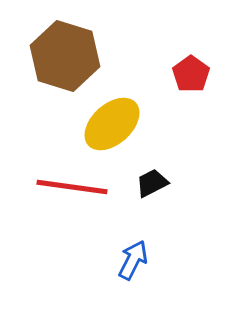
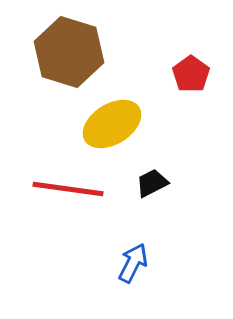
brown hexagon: moved 4 px right, 4 px up
yellow ellipse: rotated 10 degrees clockwise
red line: moved 4 px left, 2 px down
blue arrow: moved 3 px down
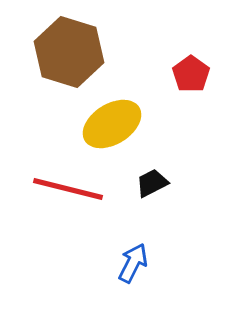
red line: rotated 6 degrees clockwise
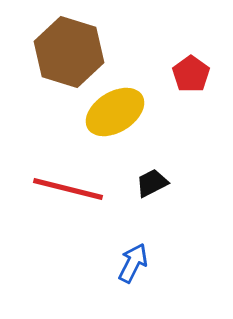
yellow ellipse: moved 3 px right, 12 px up
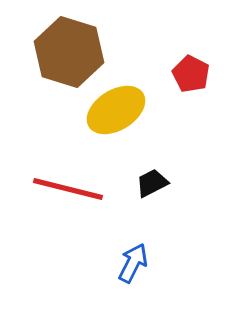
red pentagon: rotated 9 degrees counterclockwise
yellow ellipse: moved 1 px right, 2 px up
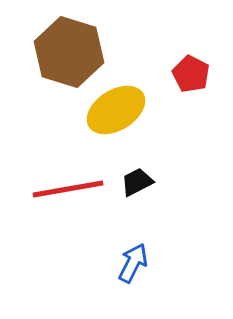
black trapezoid: moved 15 px left, 1 px up
red line: rotated 24 degrees counterclockwise
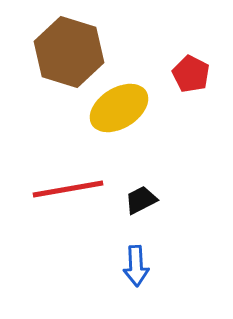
yellow ellipse: moved 3 px right, 2 px up
black trapezoid: moved 4 px right, 18 px down
blue arrow: moved 3 px right, 3 px down; rotated 150 degrees clockwise
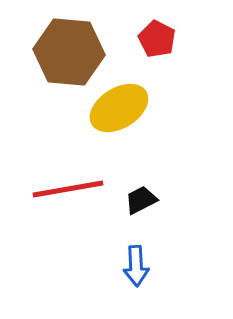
brown hexagon: rotated 12 degrees counterclockwise
red pentagon: moved 34 px left, 35 px up
